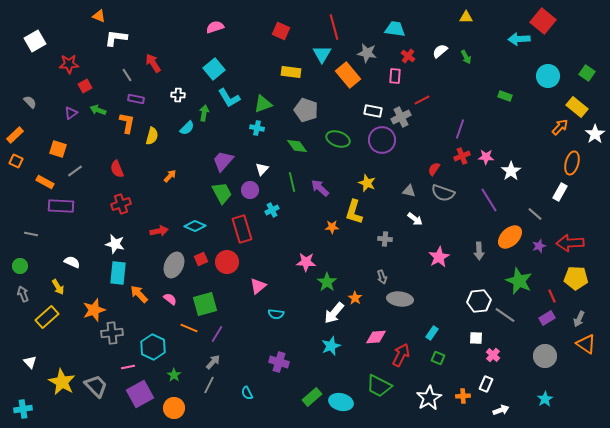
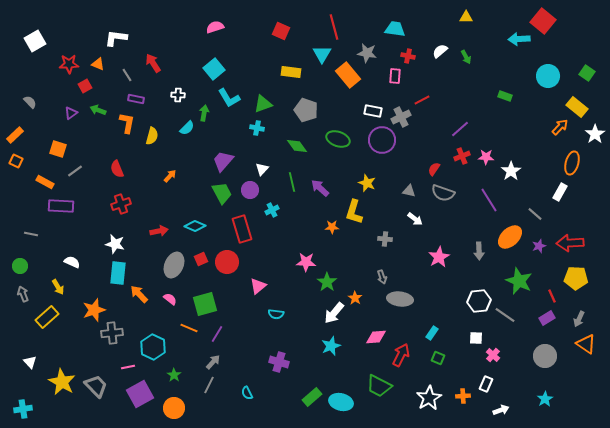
orange triangle at (99, 16): moved 1 px left, 48 px down
red cross at (408, 56): rotated 24 degrees counterclockwise
purple line at (460, 129): rotated 30 degrees clockwise
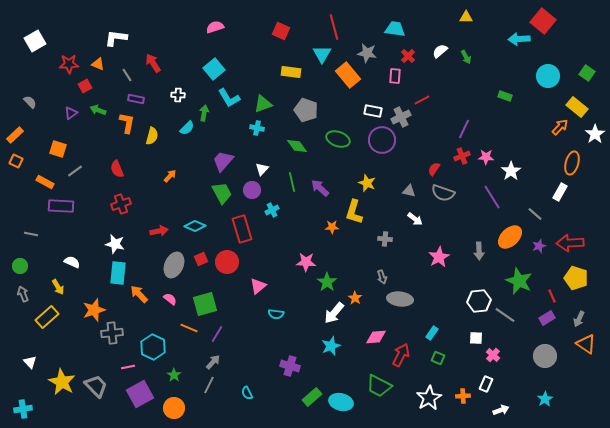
red cross at (408, 56): rotated 32 degrees clockwise
purple line at (460, 129): moved 4 px right; rotated 24 degrees counterclockwise
purple circle at (250, 190): moved 2 px right
purple line at (489, 200): moved 3 px right, 3 px up
yellow pentagon at (576, 278): rotated 15 degrees clockwise
purple cross at (279, 362): moved 11 px right, 4 px down
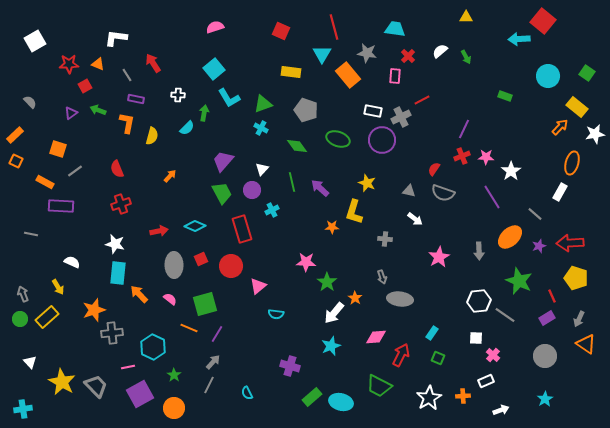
cyan cross at (257, 128): moved 4 px right; rotated 16 degrees clockwise
white star at (595, 134): rotated 24 degrees clockwise
red circle at (227, 262): moved 4 px right, 4 px down
gray ellipse at (174, 265): rotated 25 degrees counterclockwise
green circle at (20, 266): moved 53 px down
white rectangle at (486, 384): moved 3 px up; rotated 42 degrees clockwise
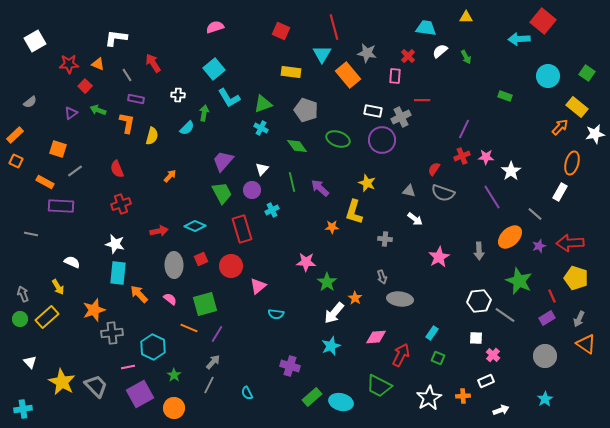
cyan trapezoid at (395, 29): moved 31 px right, 1 px up
red square at (85, 86): rotated 16 degrees counterclockwise
red line at (422, 100): rotated 28 degrees clockwise
gray semicircle at (30, 102): rotated 96 degrees clockwise
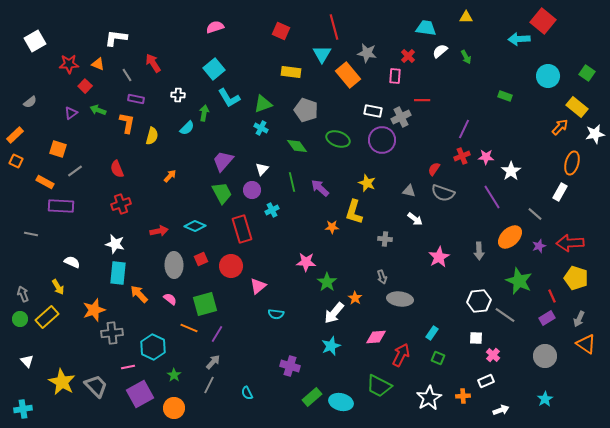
white triangle at (30, 362): moved 3 px left, 1 px up
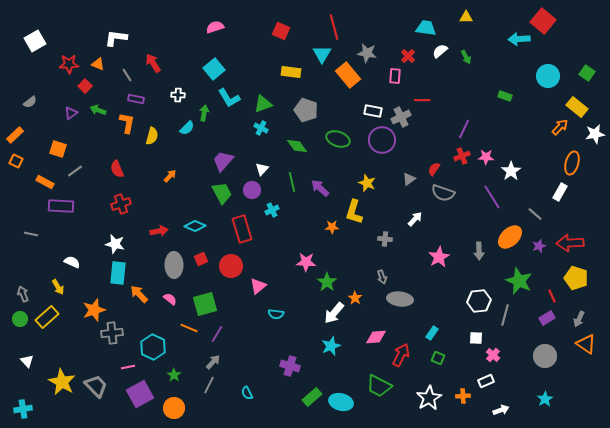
gray triangle at (409, 191): moved 12 px up; rotated 48 degrees counterclockwise
white arrow at (415, 219): rotated 84 degrees counterclockwise
gray line at (505, 315): rotated 70 degrees clockwise
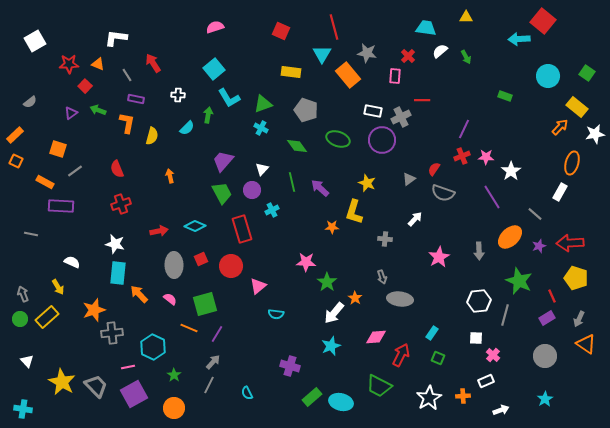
green arrow at (204, 113): moved 4 px right, 2 px down
orange arrow at (170, 176): rotated 56 degrees counterclockwise
purple square at (140, 394): moved 6 px left
cyan cross at (23, 409): rotated 18 degrees clockwise
